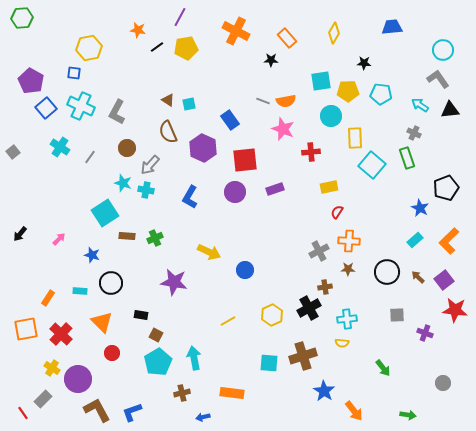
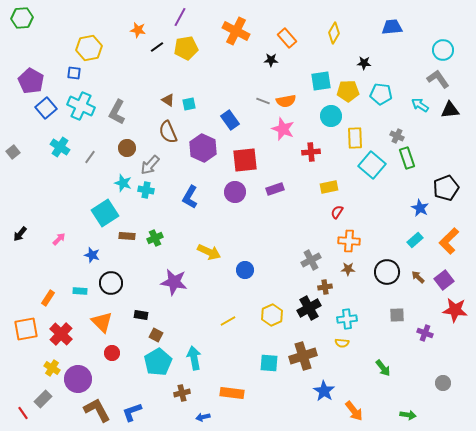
gray cross at (414, 133): moved 17 px left, 3 px down
gray cross at (319, 251): moved 8 px left, 9 px down
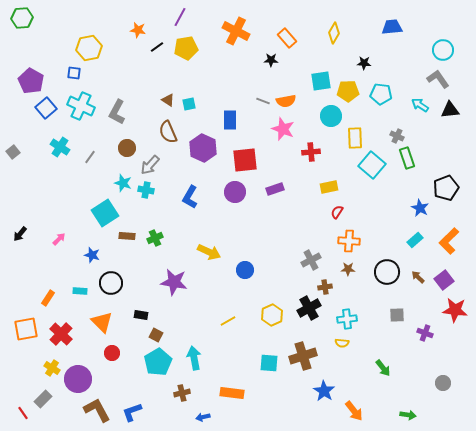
blue rectangle at (230, 120): rotated 36 degrees clockwise
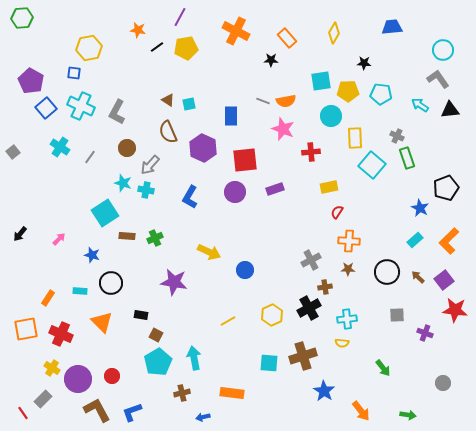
blue rectangle at (230, 120): moved 1 px right, 4 px up
red cross at (61, 334): rotated 20 degrees counterclockwise
red circle at (112, 353): moved 23 px down
orange arrow at (354, 411): moved 7 px right
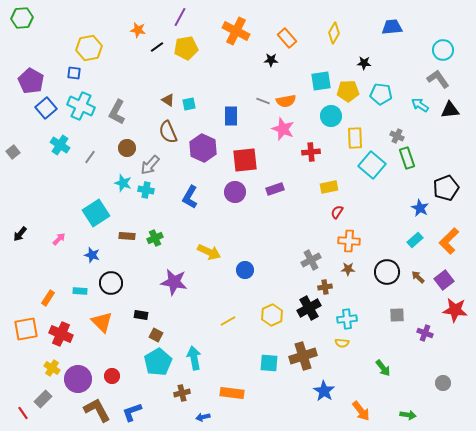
cyan cross at (60, 147): moved 2 px up
cyan square at (105, 213): moved 9 px left
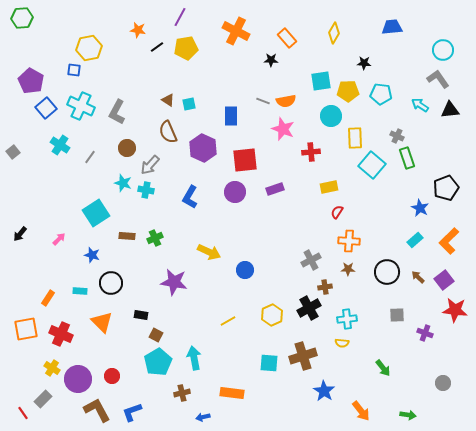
blue square at (74, 73): moved 3 px up
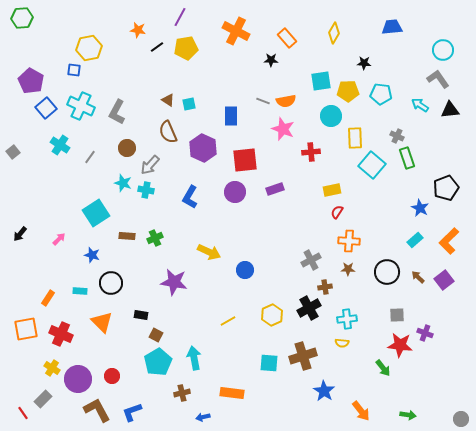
yellow rectangle at (329, 187): moved 3 px right, 3 px down
red star at (455, 310): moved 55 px left, 35 px down
gray circle at (443, 383): moved 18 px right, 36 px down
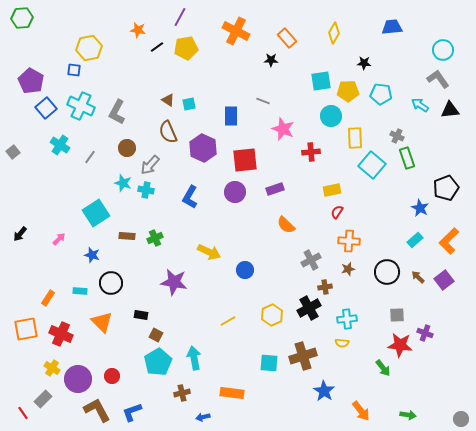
orange semicircle at (286, 101): moved 124 px down; rotated 54 degrees clockwise
brown star at (348, 269): rotated 16 degrees counterclockwise
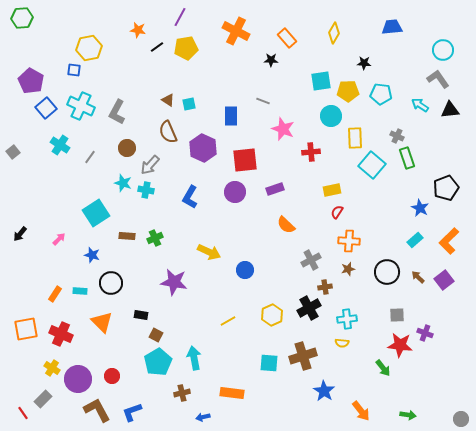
orange rectangle at (48, 298): moved 7 px right, 4 px up
